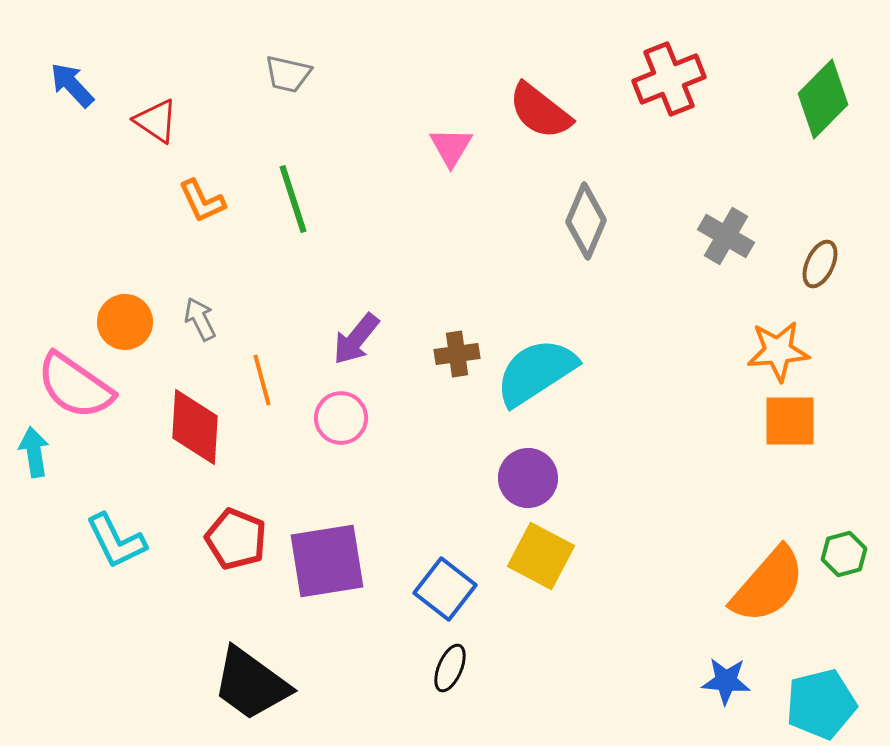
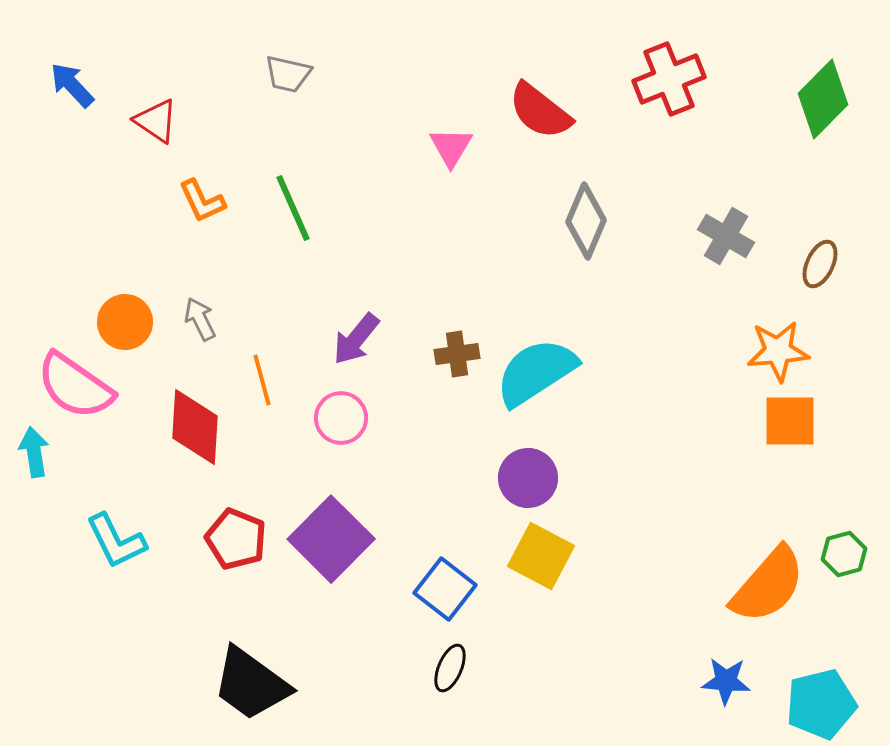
green line: moved 9 px down; rotated 6 degrees counterclockwise
purple square: moved 4 px right, 22 px up; rotated 36 degrees counterclockwise
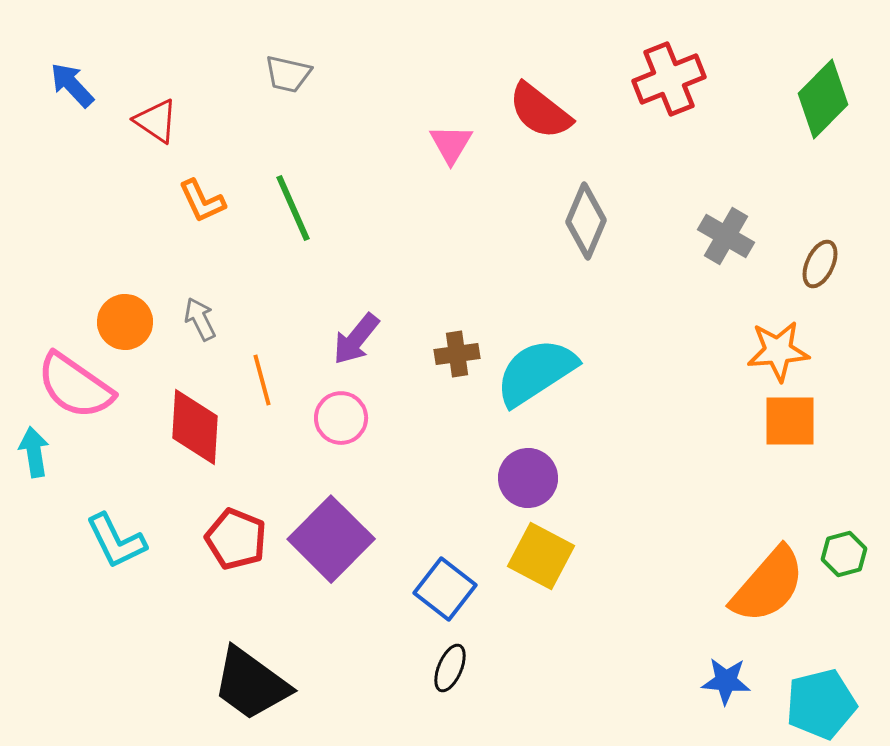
pink triangle: moved 3 px up
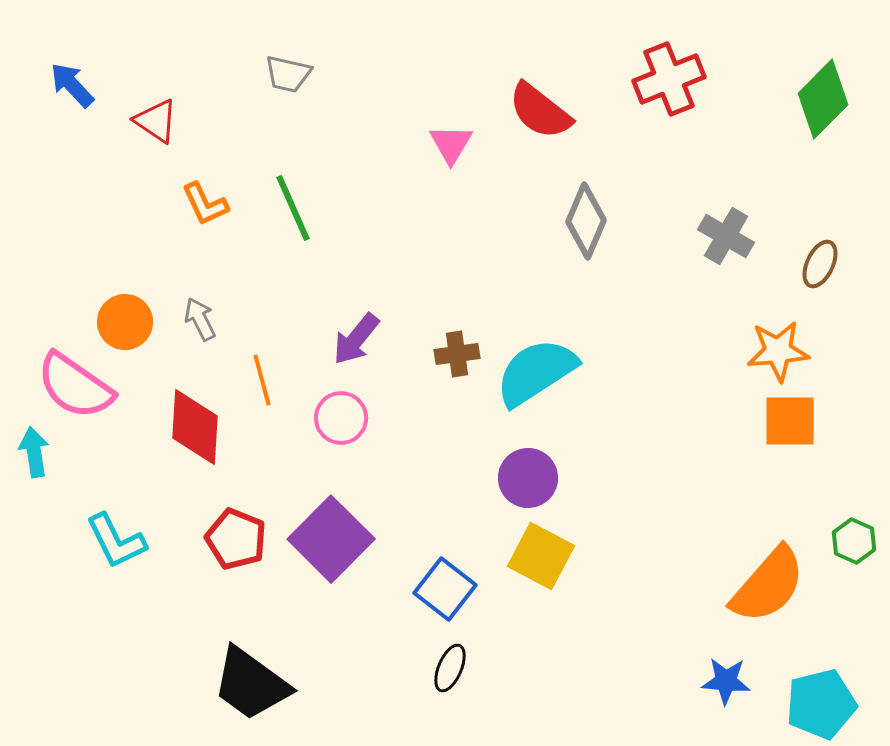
orange L-shape: moved 3 px right, 3 px down
green hexagon: moved 10 px right, 13 px up; rotated 21 degrees counterclockwise
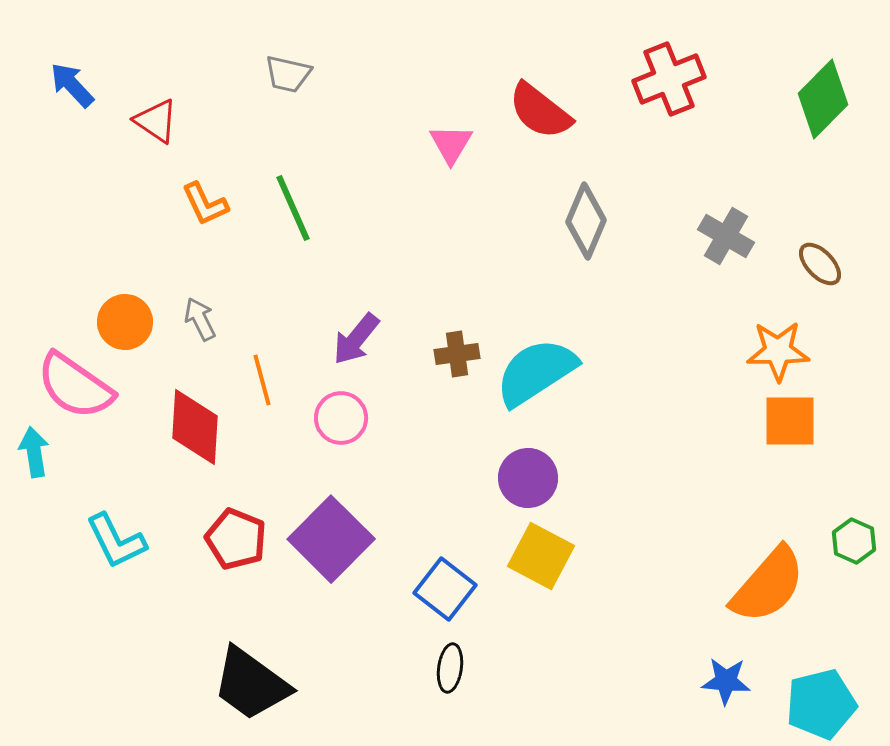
brown ellipse: rotated 69 degrees counterclockwise
orange star: rotated 4 degrees clockwise
black ellipse: rotated 15 degrees counterclockwise
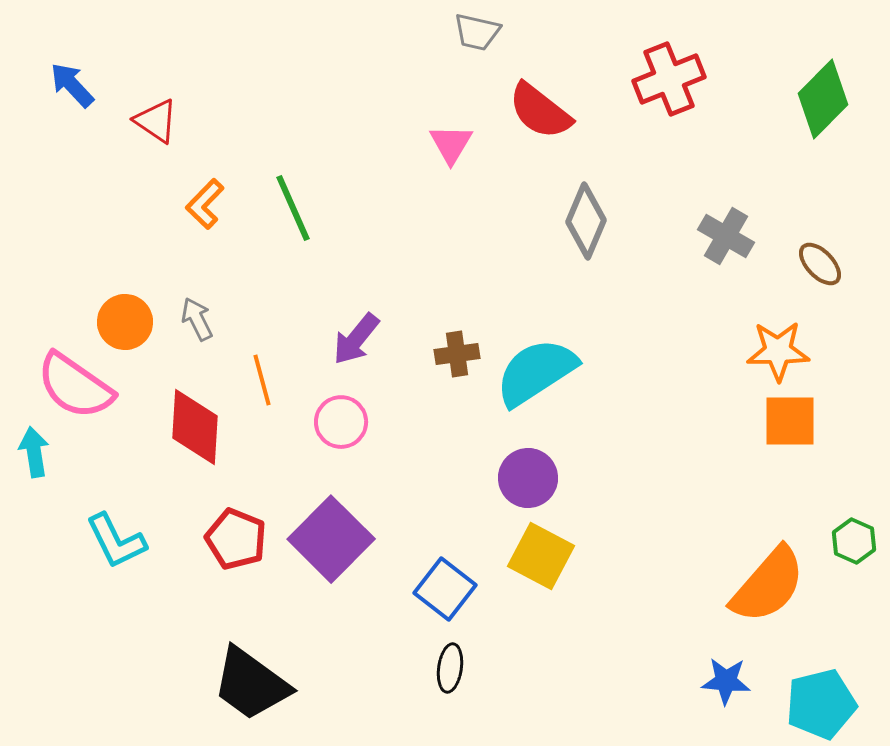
gray trapezoid: moved 189 px right, 42 px up
orange L-shape: rotated 69 degrees clockwise
gray arrow: moved 3 px left
pink circle: moved 4 px down
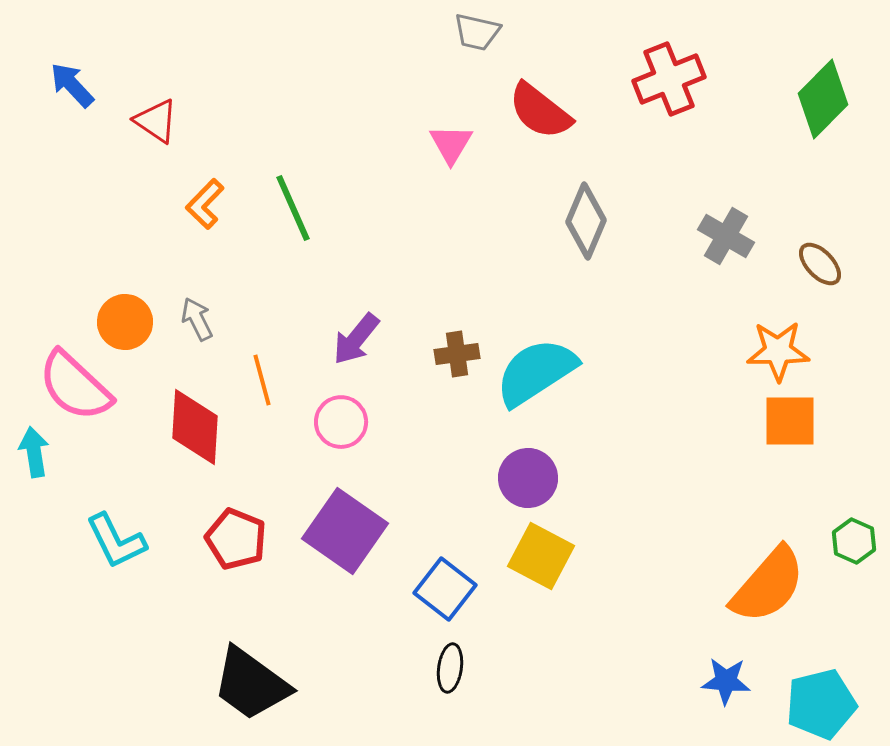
pink semicircle: rotated 8 degrees clockwise
purple square: moved 14 px right, 8 px up; rotated 10 degrees counterclockwise
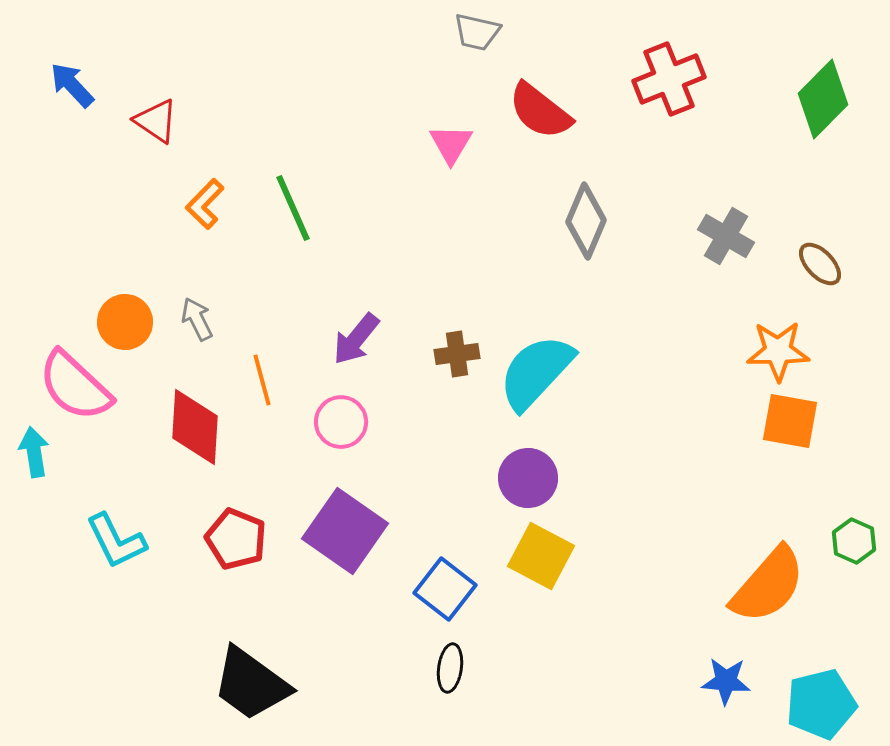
cyan semicircle: rotated 14 degrees counterclockwise
orange square: rotated 10 degrees clockwise
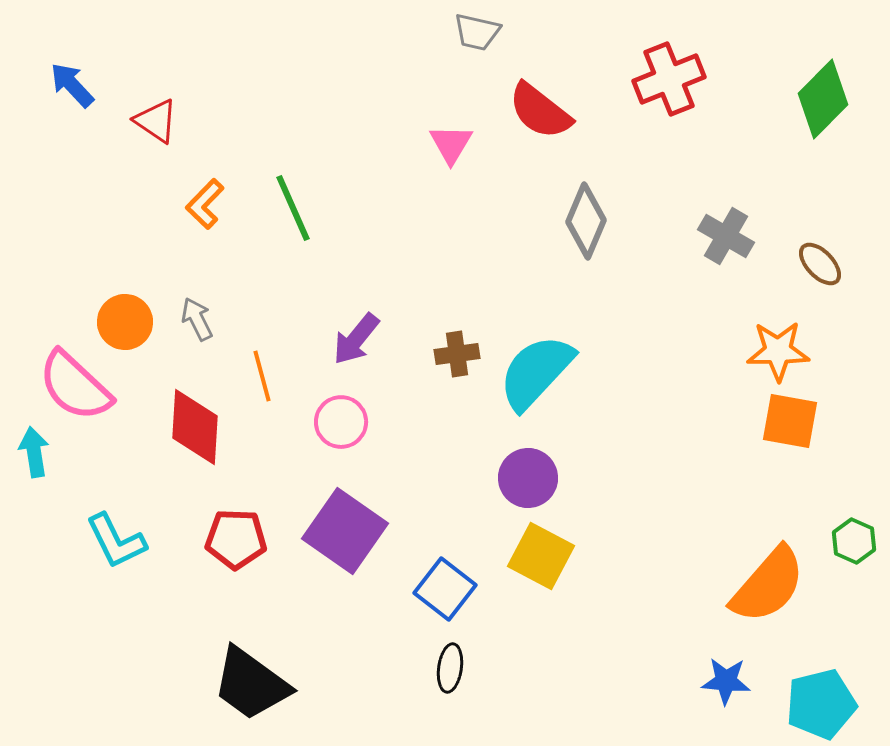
orange line: moved 4 px up
red pentagon: rotated 20 degrees counterclockwise
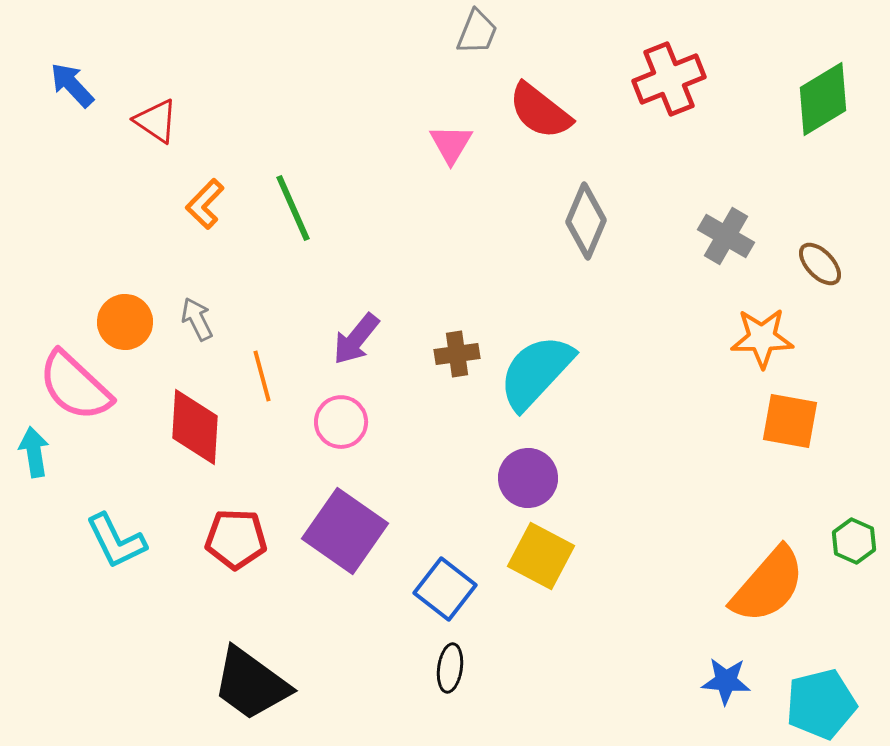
gray trapezoid: rotated 81 degrees counterclockwise
green diamond: rotated 14 degrees clockwise
orange star: moved 16 px left, 13 px up
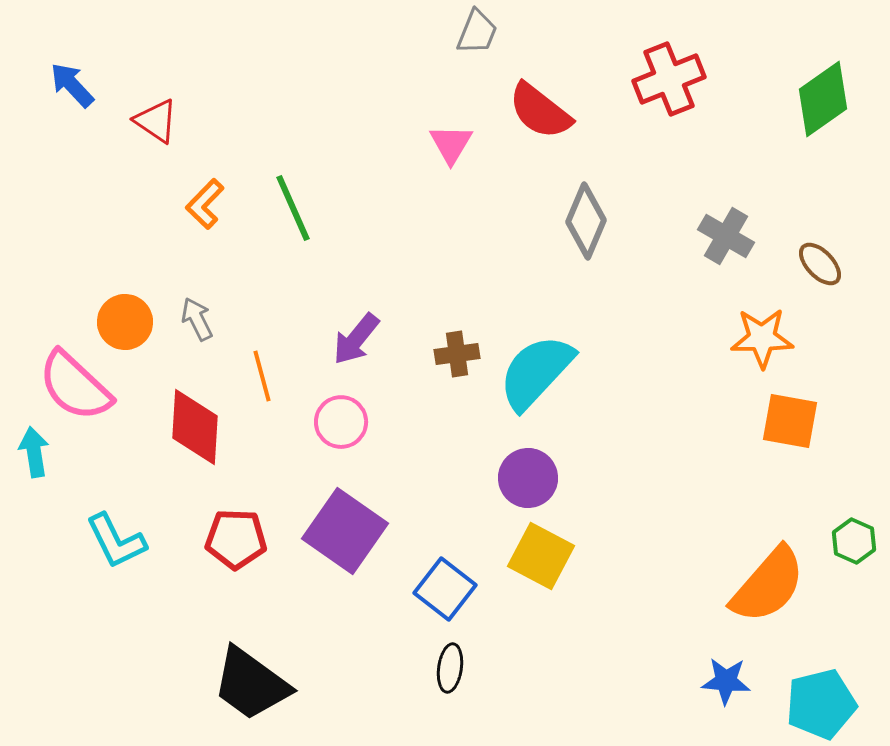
green diamond: rotated 4 degrees counterclockwise
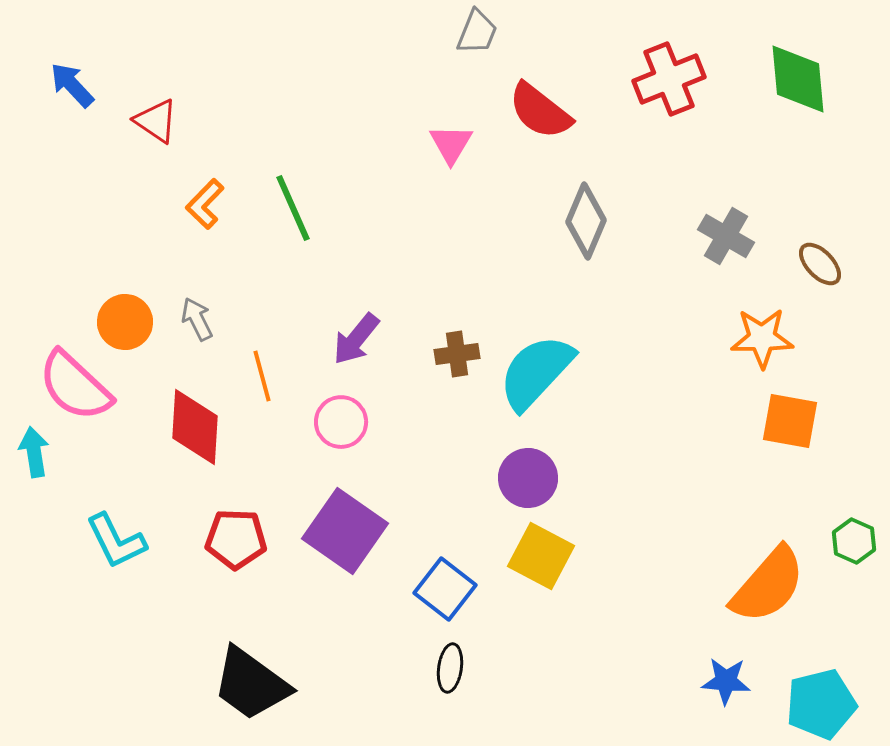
green diamond: moved 25 px left, 20 px up; rotated 60 degrees counterclockwise
